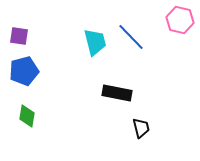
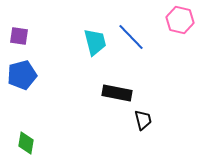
blue pentagon: moved 2 px left, 4 px down
green diamond: moved 1 px left, 27 px down
black trapezoid: moved 2 px right, 8 px up
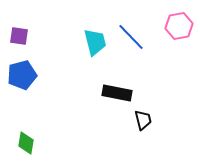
pink hexagon: moved 1 px left, 6 px down; rotated 24 degrees counterclockwise
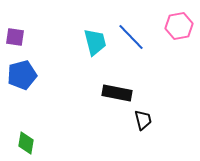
purple square: moved 4 px left, 1 px down
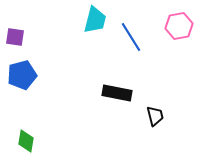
blue line: rotated 12 degrees clockwise
cyan trapezoid: moved 22 px up; rotated 28 degrees clockwise
black trapezoid: moved 12 px right, 4 px up
green diamond: moved 2 px up
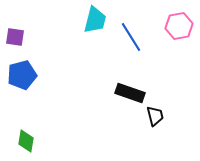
black rectangle: moved 13 px right; rotated 8 degrees clockwise
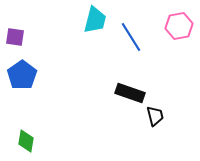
blue pentagon: rotated 20 degrees counterclockwise
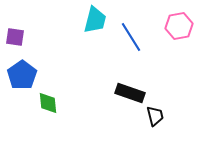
green diamond: moved 22 px right, 38 px up; rotated 15 degrees counterclockwise
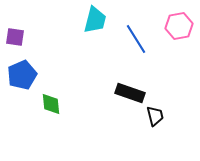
blue line: moved 5 px right, 2 px down
blue pentagon: rotated 12 degrees clockwise
green diamond: moved 3 px right, 1 px down
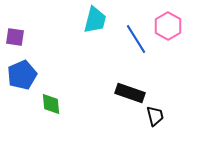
pink hexagon: moved 11 px left; rotated 20 degrees counterclockwise
